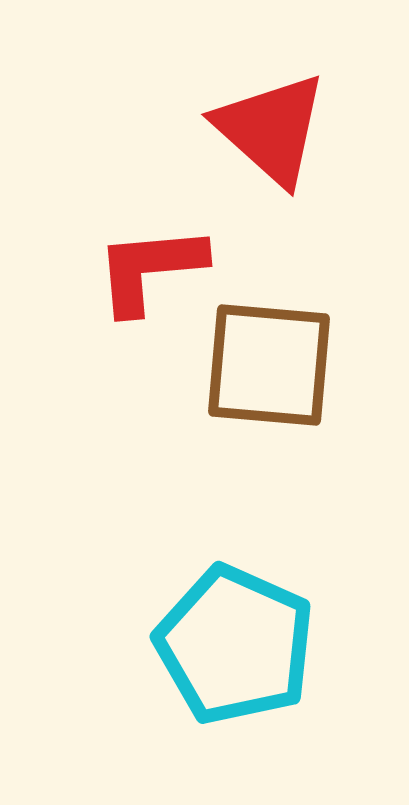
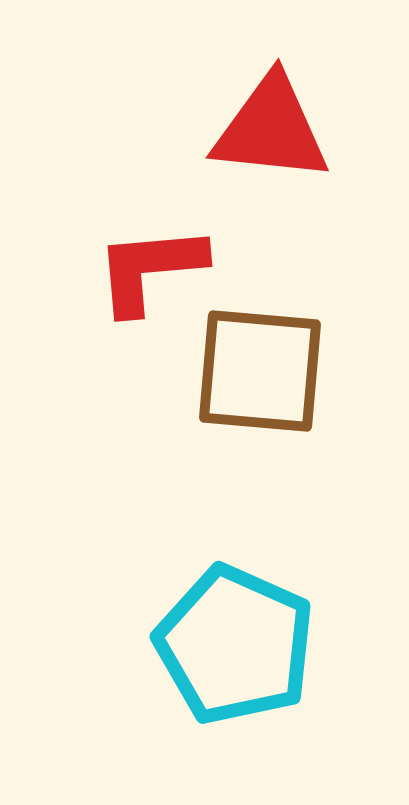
red triangle: rotated 36 degrees counterclockwise
brown square: moved 9 px left, 6 px down
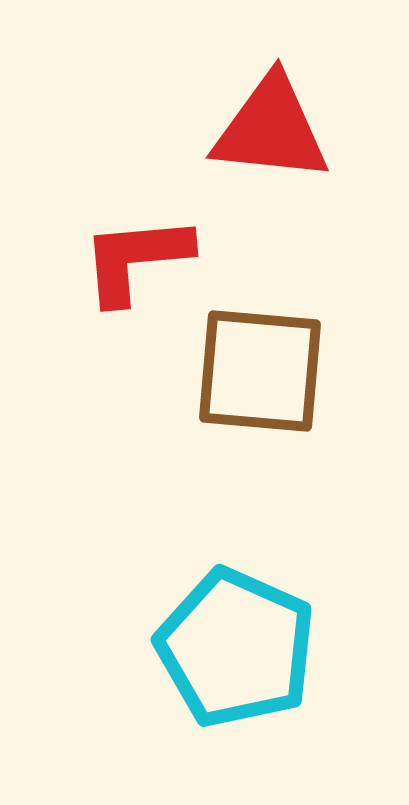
red L-shape: moved 14 px left, 10 px up
cyan pentagon: moved 1 px right, 3 px down
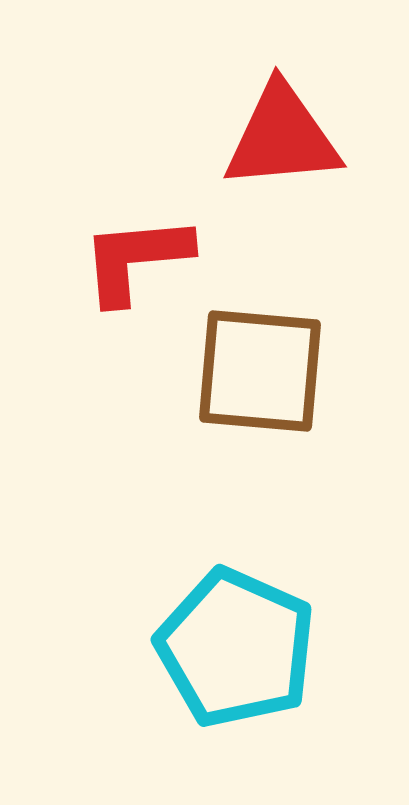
red triangle: moved 11 px right, 8 px down; rotated 11 degrees counterclockwise
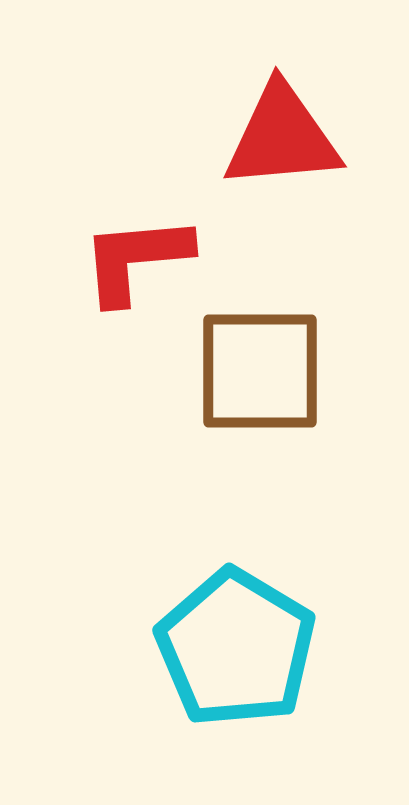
brown square: rotated 5 degrees counterclockwise
cyan pentagon: rotated 7 degrees clockwise
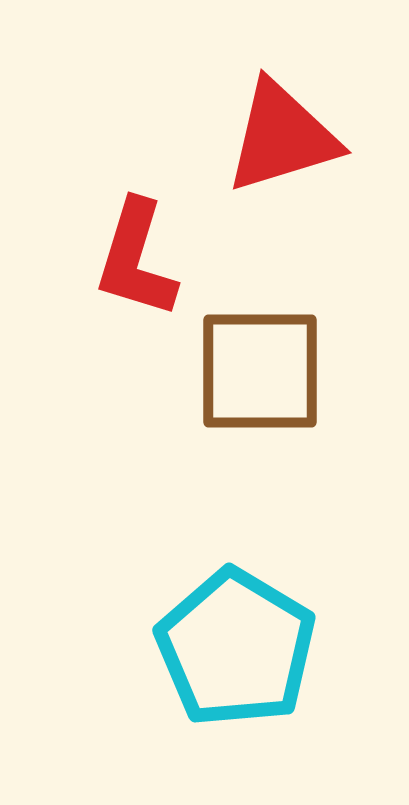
red triangle: rotated 12 degrees counterclockwise
red L-shape: rotated 68 degrees counterclockwise
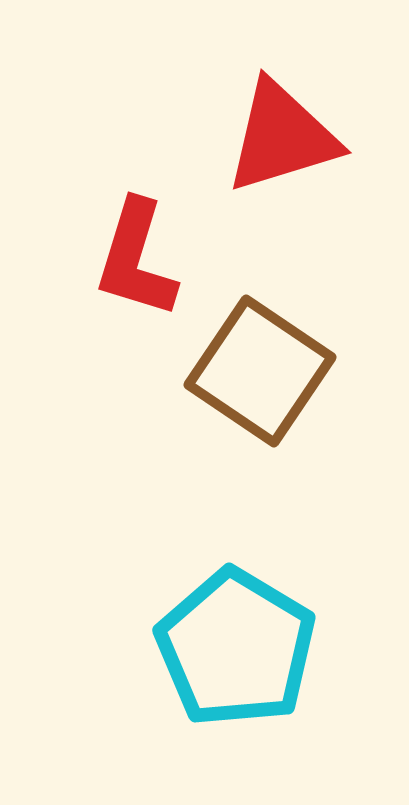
brown square: rotated 34 degrees clockwise
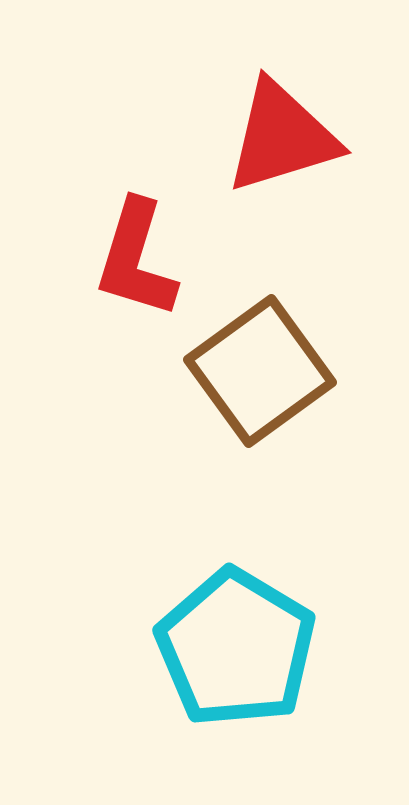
brown square: rotated 20 degrees clockwise
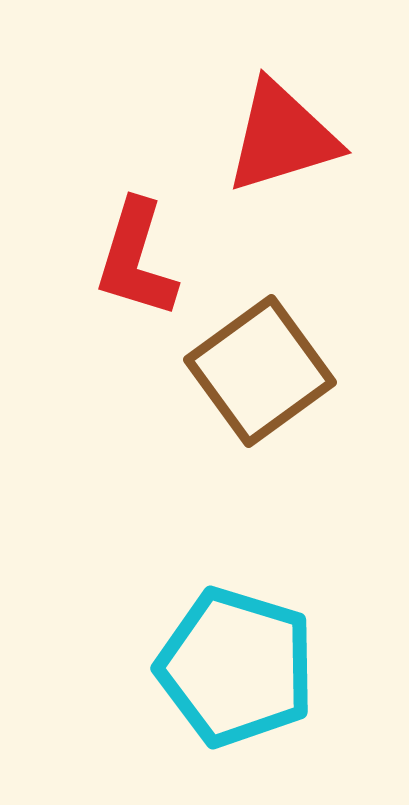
cyan pentagon: moved 19 px down; rotated 14 degrees counterclockwise
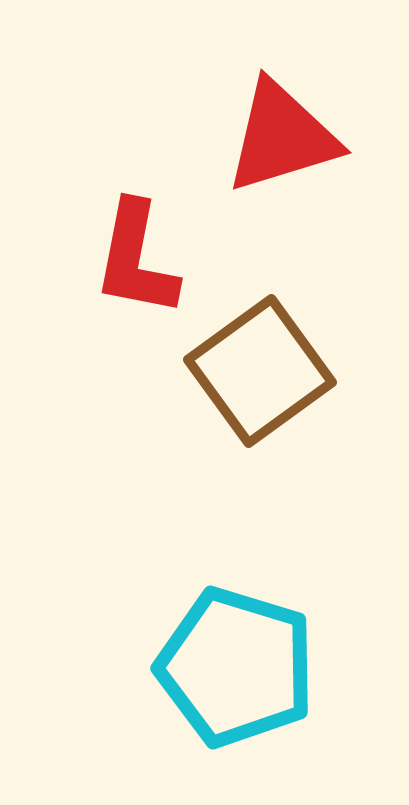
red L-shape: rotated 6 degrees counterclockwise
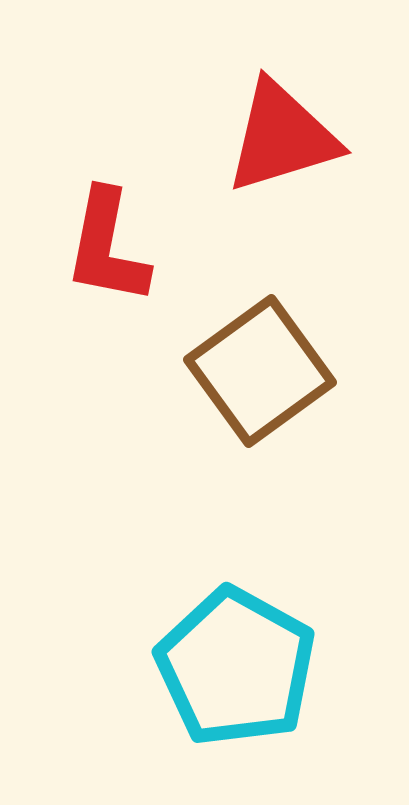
red L-shape: moved 29 px left, 12 px up
cyan pentagon: rotated 12 degrees clockwise
